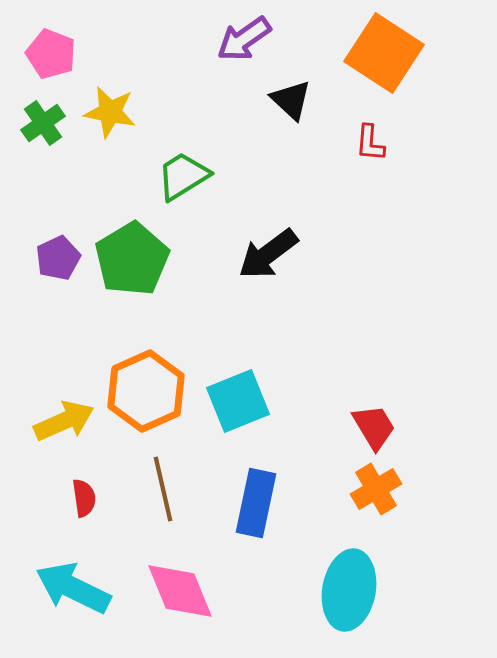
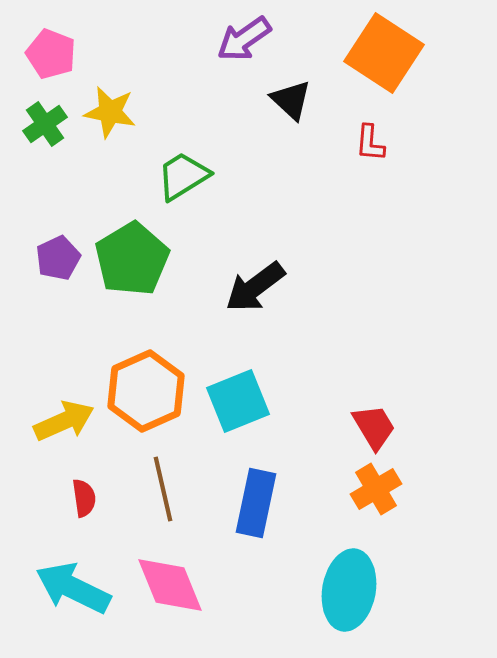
green cross: moved 2 px right, 1 px down
black arrow: moved 13 px left, 33 px down
pink diamond: moved 10 px left, 6 px up
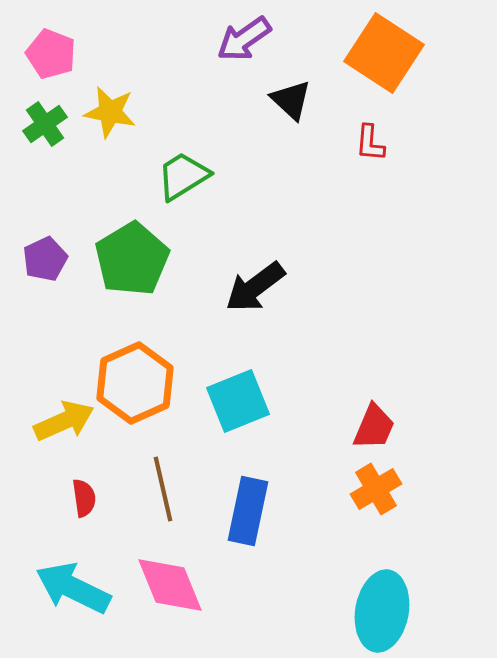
purple pentagon: moved 13 px left, 1 px down
orange hexagon: moved 11 px left, 8 px up
red trapezoid: rotated 54 degrees clockwise
blue rectangle: moved 8 px left, 8 px down
cyan ellipse: moved 33 px right, 21 px down
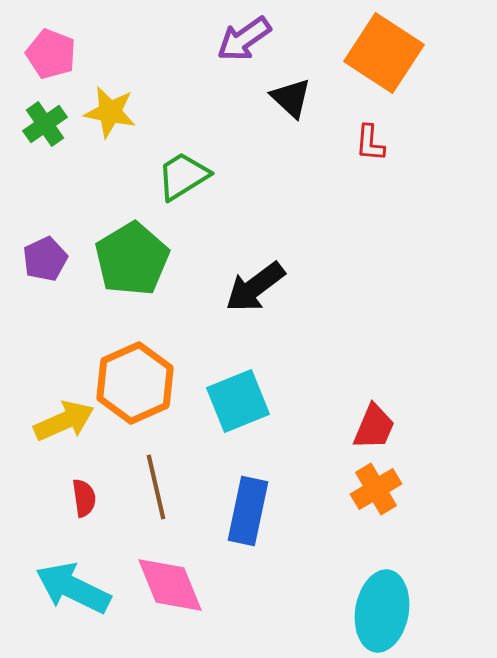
black triangle: moved 2 px up
brown line: moved 7 px left, 2 px up
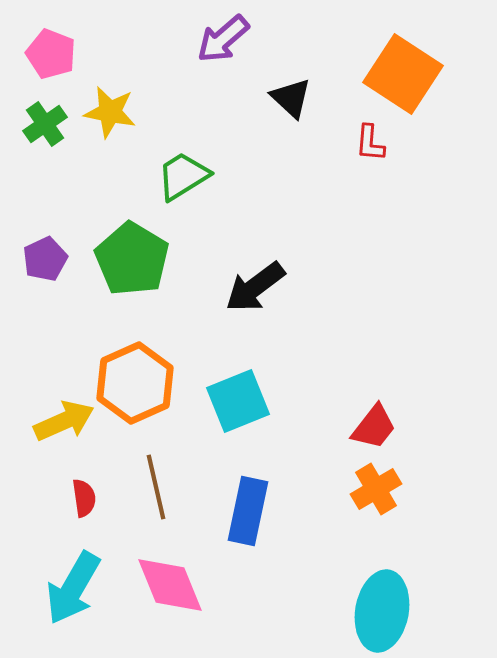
purple arrow: moved 21 px left; rotated 6 degrees counterclockwise
orange square: moved 19 px right, 21 px down
green pentagon: rotated 10 degrees counterclockwise
red trapezoid: rotated 15 degrees clockwise
cyan arrow: rotated 86 degrees counterclockwise
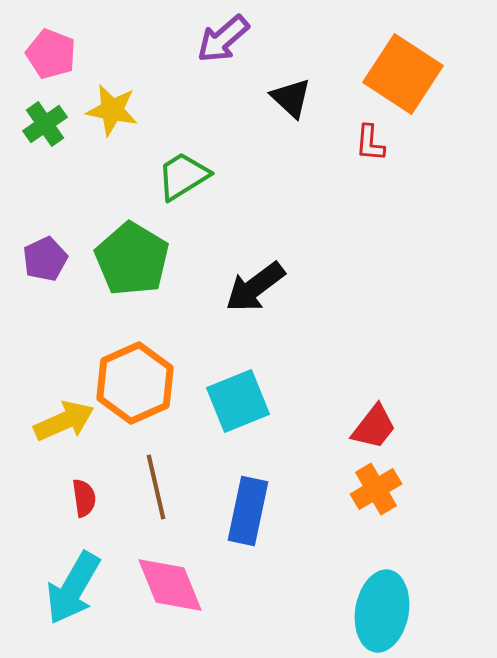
yellow star: moved 2 px right, 2 px up
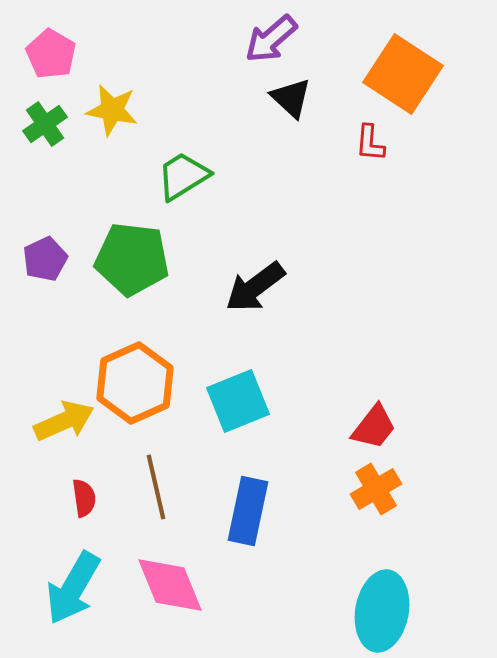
purple arrow: moved 48 px right
pink pentagon: rotated 9 degrees clockwise
green pentagon: rotated 24 degrees counterclockwise
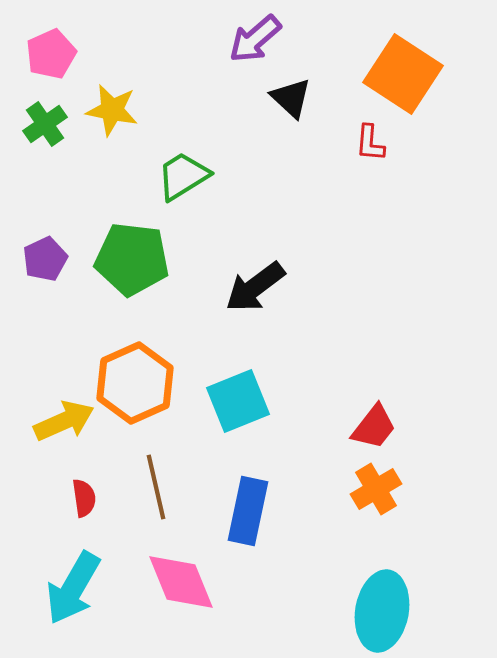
purple arrow: moved 16 px left
pink pentagon: rotated 18 degrees clockwise
pink diamond: moved 11 px right, 3 px up
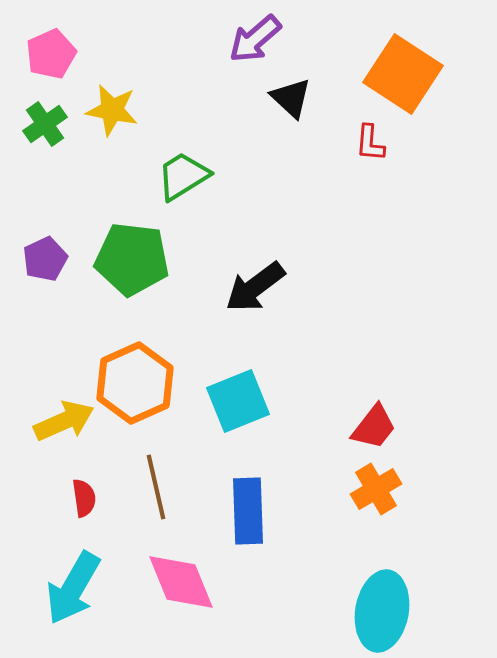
blue rectangle: rotated 14 degrees counterclockwise
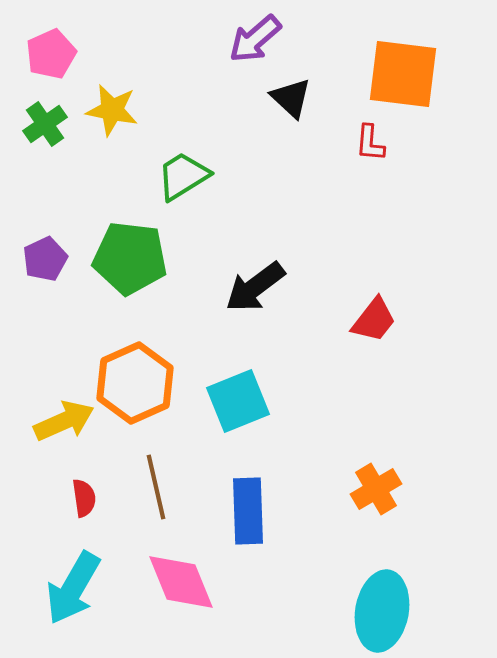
orange square: rotated 26 degrees counterclockwise
green pentagon: moved 2 px left, 1 px up
red trapezoid: moved 107 px up
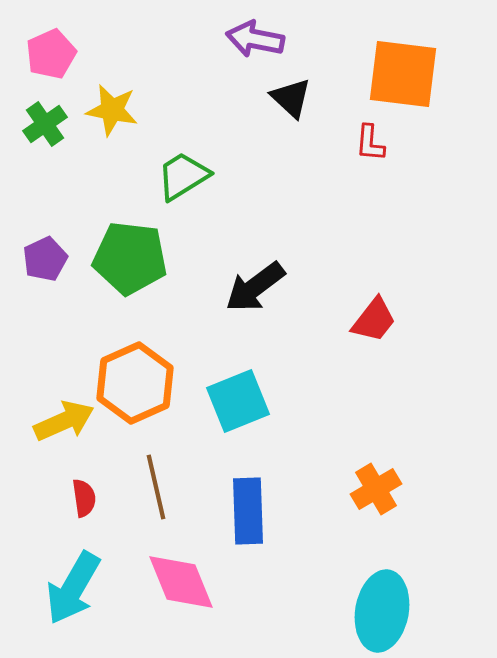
purple arrow: rotated 52 degrees clockwise
